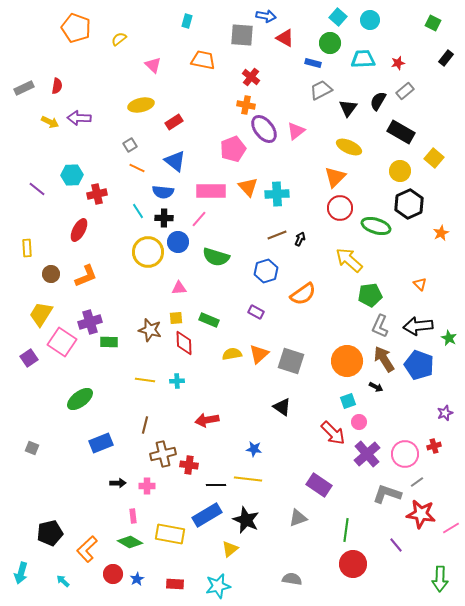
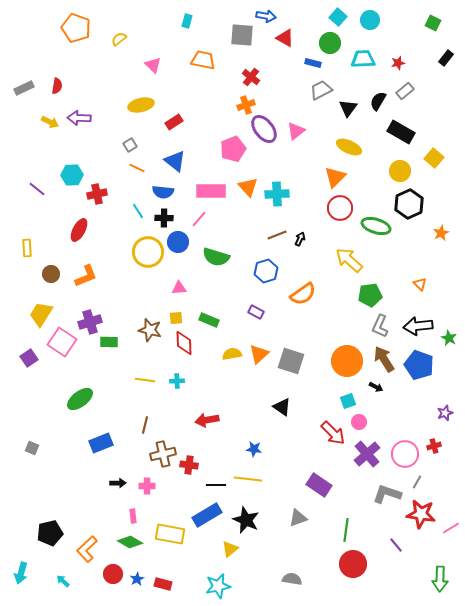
orange cross at (246, 105): rotated 30 degrees counterclockwise
gray line at (417, 482): rotated 24 degrees counterclockwise
red rectangle at (175, 584): moved 12 px left; rotated 12 degrees clockwise
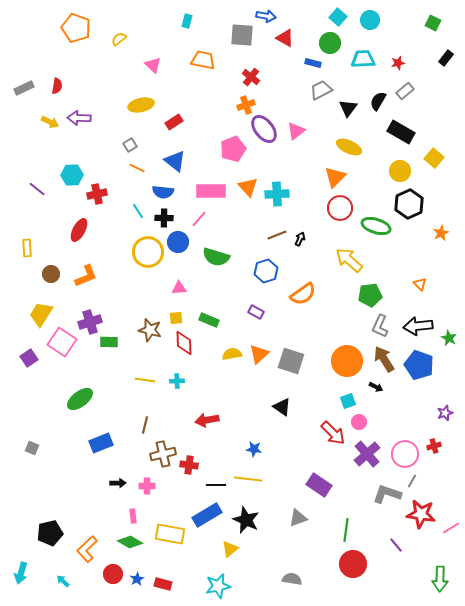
gray line at (417, 482): moved 5 px left, 1 px up
